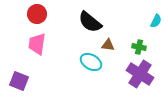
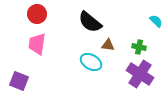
cyan semicircle: rotated 72 degrees counterclockwise
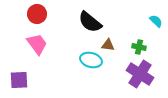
pink trapezoid: rotated 135 degrees clockwise
cyan ellipse: moved 2 px up; rotated 15 degrees counterclockwise
purple square: moved 1 px up; rotated 24 degrees counterclockwise
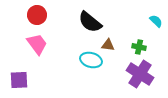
red circle: moved 1 px down
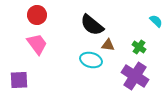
black semicircle: moved 2 px right, 3 px down
green cross: rotated 24 degrees clockwise
purple cross: moved 5 px left, 2 px down
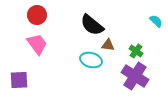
green cross: moved 3 px left, 4 px down
